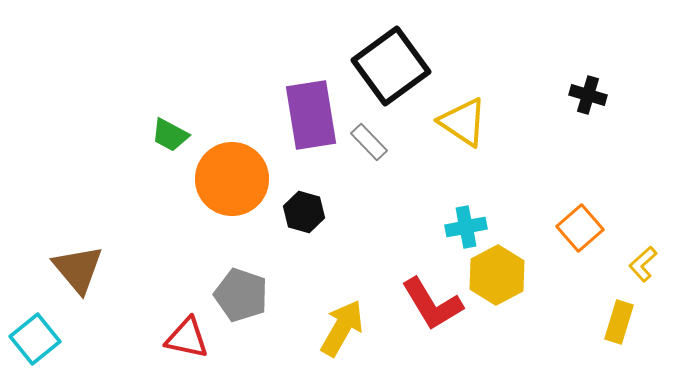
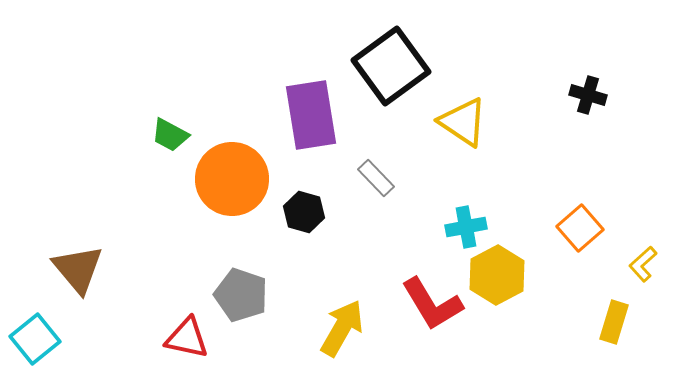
gray rectangle: moved 7 px right, 36 px down
yellow rectangle: moved 5 px left
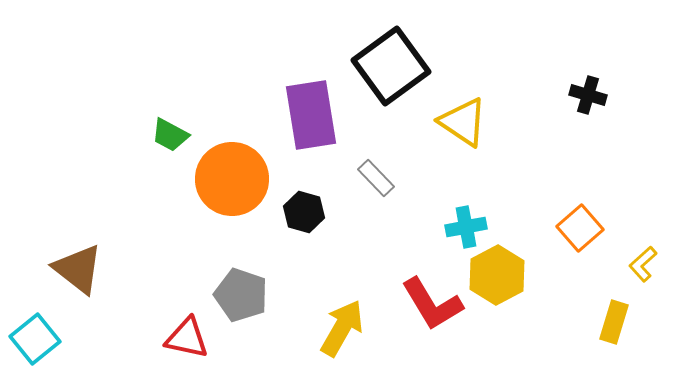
brown triangle: rotated 12 degrees counterclockwise
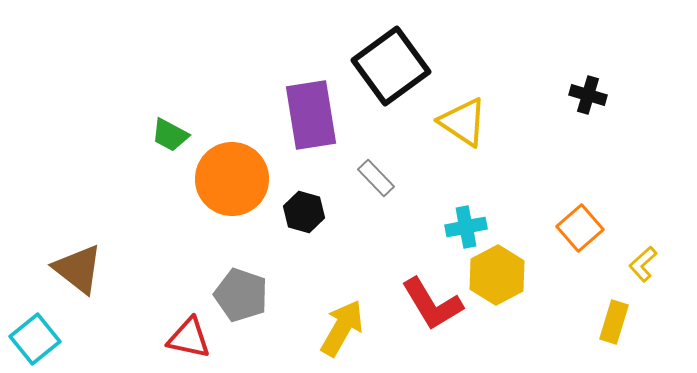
red triangle: moved 2 px right
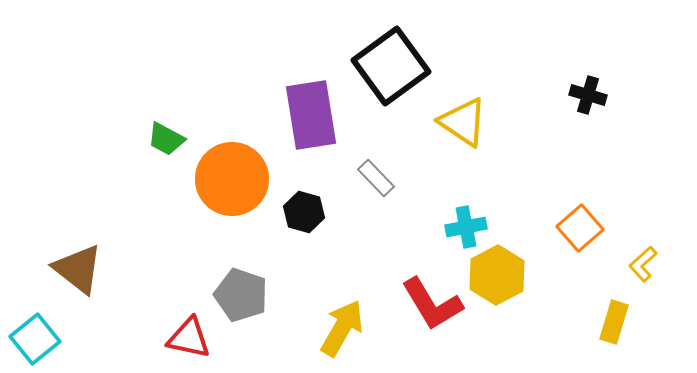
green trapezoid: moved 4 px left, 4 px down
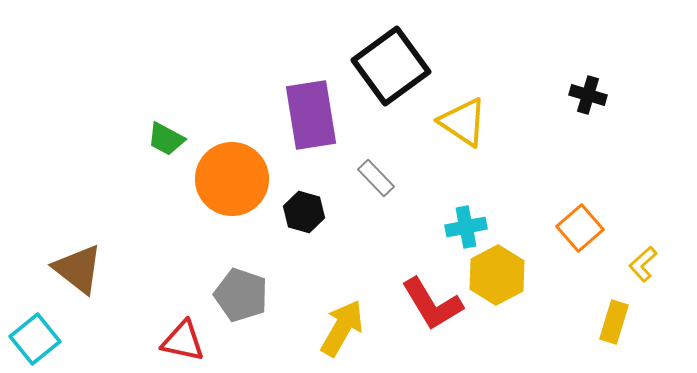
red triangle: moved 6 px left, 3 px down
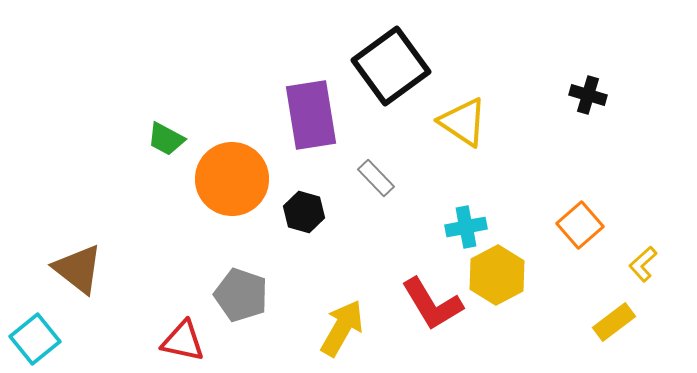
orange square: moved 3 px up
yellow rectangle: rotated 36 degrees clockwise
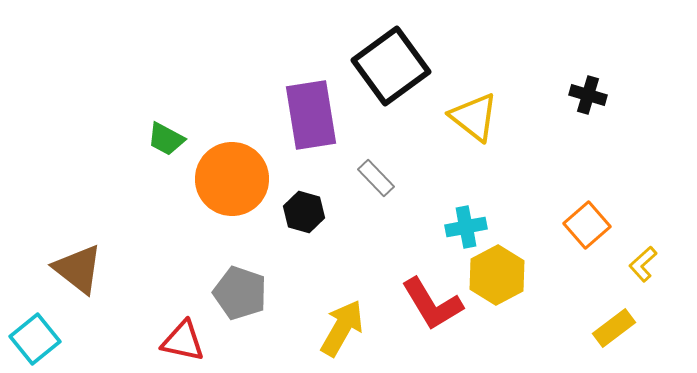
yellow triangle: moved 11 px right, 5 px up; rotated 4 degrees clockwise
orange square: moved 7 px right
gray pentagon: moved 1 px left, 2 px up
yellow rectangle: moved 6 px down
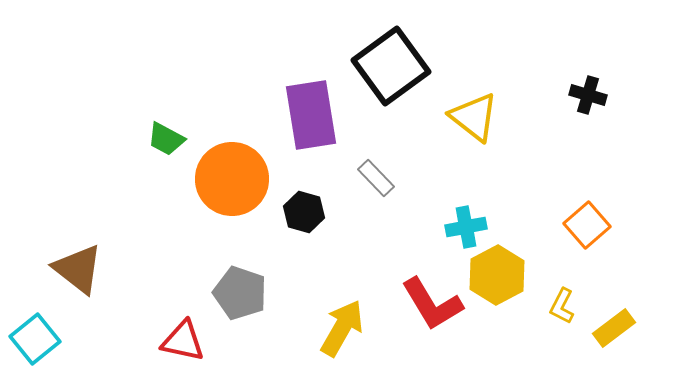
yellow L-shape: moved 81 px left, 42 px down; rotated 21 degrees counterclockwise
